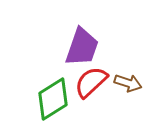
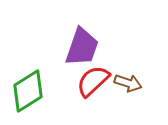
red semicircle: moved 2 px right, 1 px up
green diamond: moved 25 px left, 8 px up
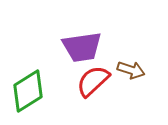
purple trapezoid: rotated 63 degrees clockwise
brown arrow: moved 3 px right, 13 px up
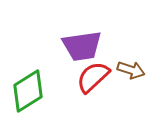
purple trapezoid: moved 1 px up
red semicircle: moved 4 px up
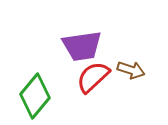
green diamond: moved 7 px right, 5 px down; rotated 18 degrees counterclockwise
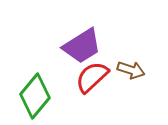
purple trapezoid: rotated 24 degrees counterclockwise
red semicircle: moved 1 px left
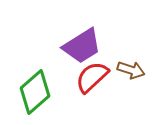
green diamond: moved 4 px up; rotated 9 degrees clockwise
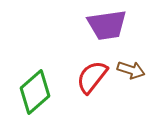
purple trapezoid: moved 25 px right, 21 px up; rotated 24 degrees clockwise
red semicircle: rotated 9 degrees counterclockwise
